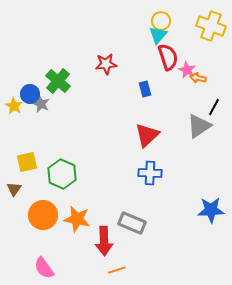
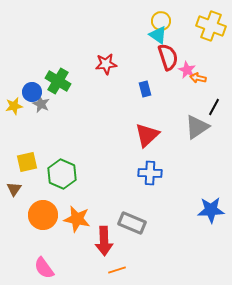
cyan triangle: rotated 36 degrees counterclockwise
green cross: rotated 10 degrees counterclockwise
blue circle: moved 2 px right, 2 px up
yellow star: rotated 30 degrees clockwise
gray triangle: moved 2 px left, 1 px down
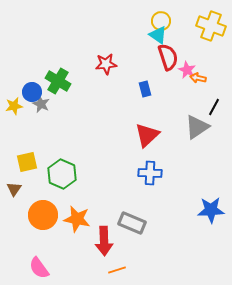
pink semicircle: moved 5 px left
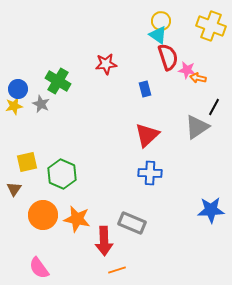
pink star: rotated 18 degrees counterclockwise
blue circle: moved 14 px left, 3 px up
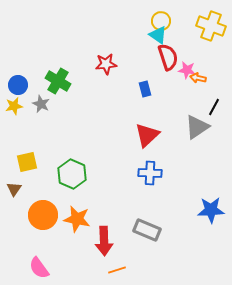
blue circle: moved 4 px up
green hexagon: moved 10 px right
gray rectangle: moved 15 px right, 7 px down
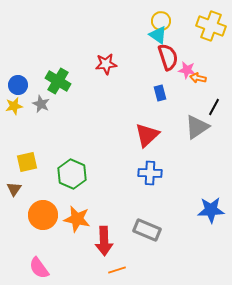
blue rectangle: moved 15 px right, 4 px down
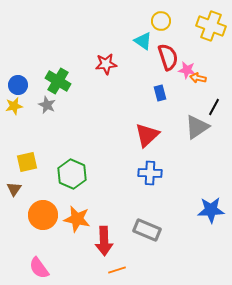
cyan triangle: moved 15 px left, 6 px down
gray star: moved 6 px right, 1 px down
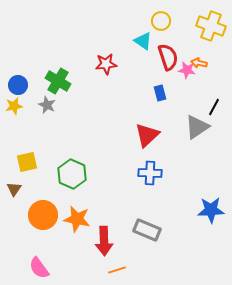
orange arrow: moved 1 px right, 15 px up
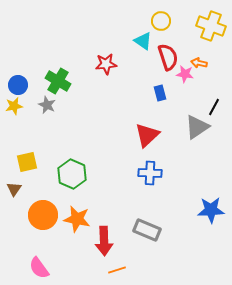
pink star: moved 2 px left, 4 px down
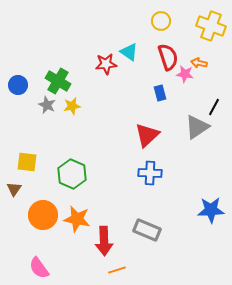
cyan triangle: moved 14 px left, 11 px down
yellow star: moved 58 px right
yellow square: rotated 20 degrees clockwise
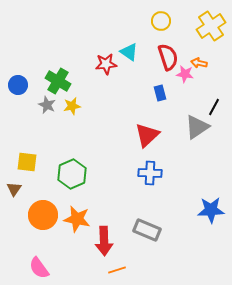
yellow cross: rotated 36 degrees clockwise
green hexagon: rotated 12 degrees clockwise
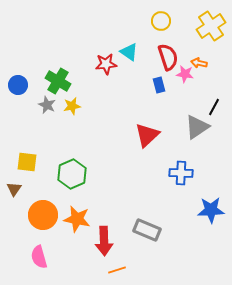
blue rectangle: moved 1 px left, 8 px up
blue cross: moved 31 px right
pink semicircle: moved 11 px up; rotated 20 degrees clockwise
